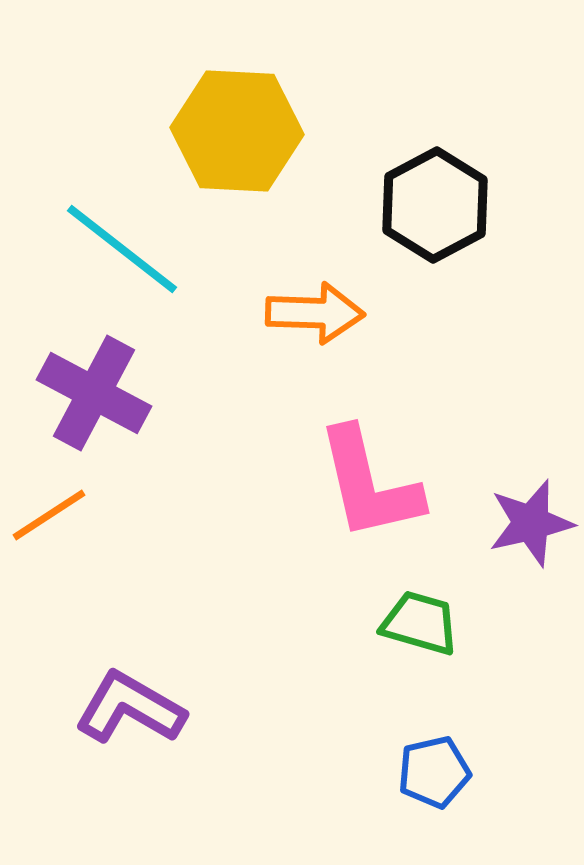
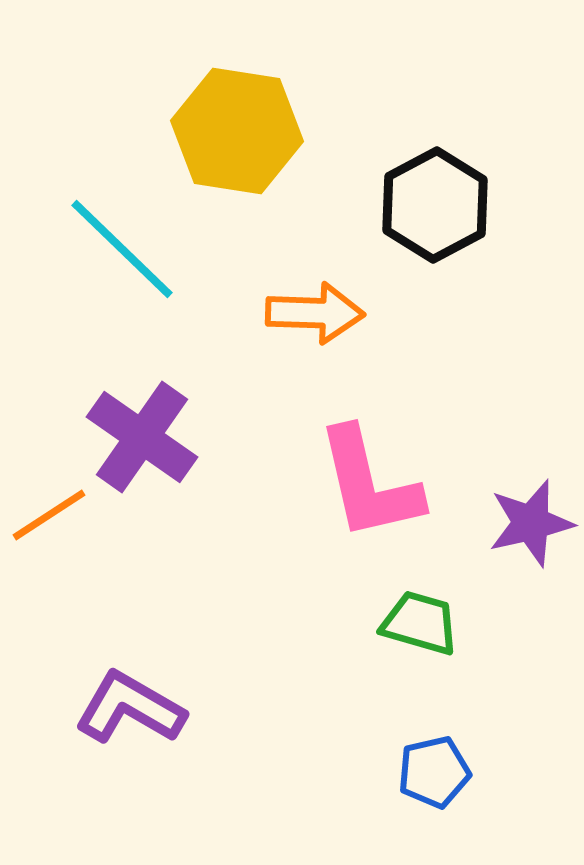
yellow hexagon: rotated 6 degrees clockwise
cyan line: rotated 6 degrees clockwise
purple cross: moved 48 px right, 44 px down; rotated 7 degrees clockwise
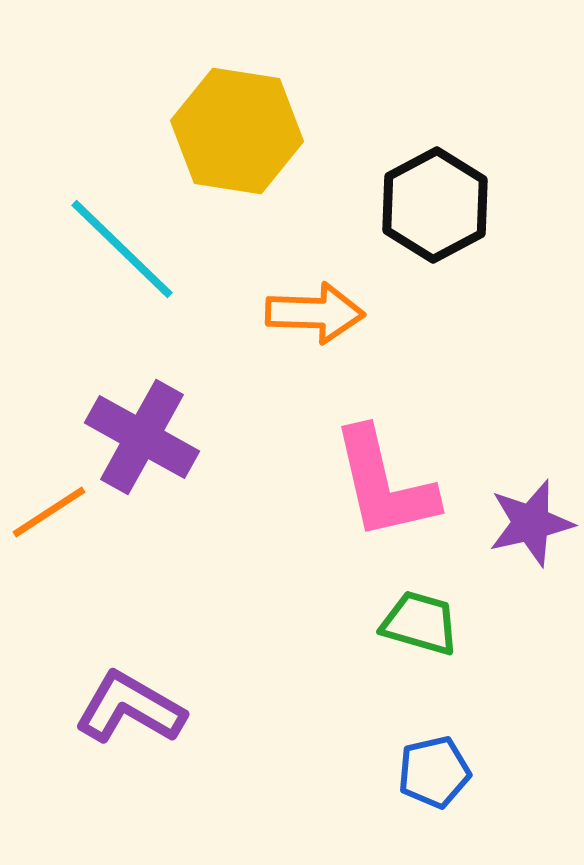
purple cross: rotated 6 degrees counterclockwise
pink L-shape: moved 15 px right
orange line: moved 3 px up
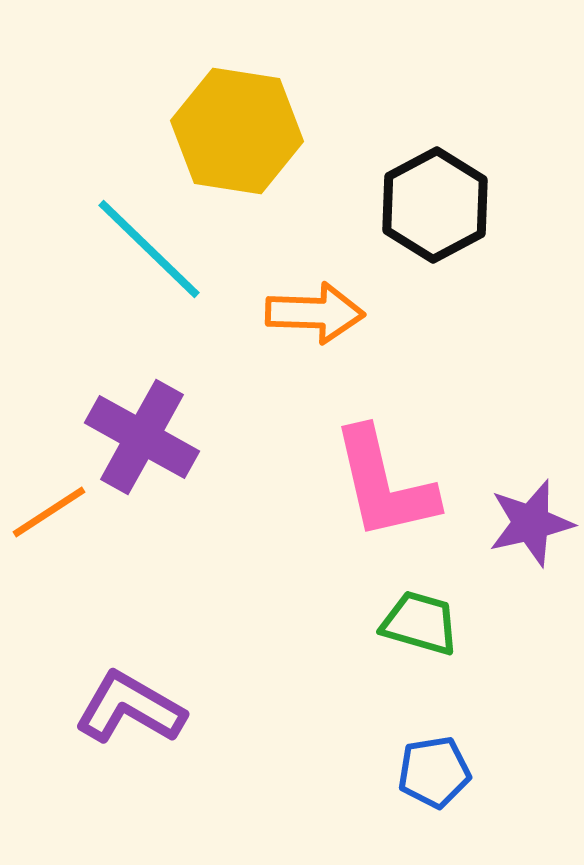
cyan line: moved 27 px right
blue pentagon: rotated 4 degrees clockwise
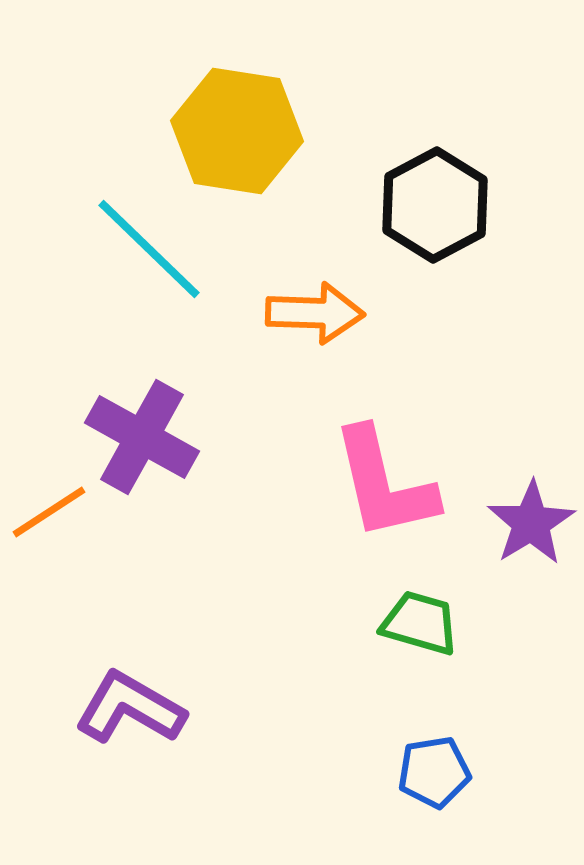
purple star: rotated 18 degrees counterclockwise
